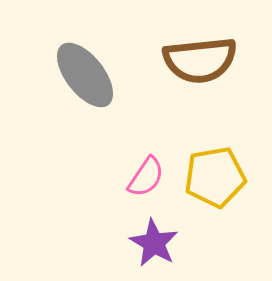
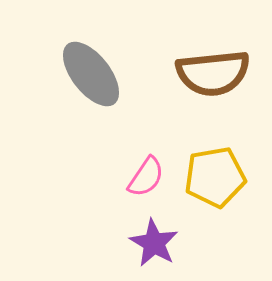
brown semicircle: moved 13 px right, 13 px down
gray ellipse: moved 6 px right, 1 px up
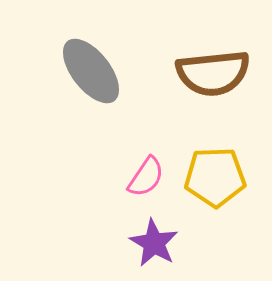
gray ellipse: moved 3 px up
yellow pentagon: rotated 8 degrees clockwise
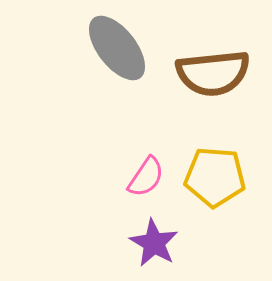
gray ellipse: moved 26 px right, 23 px up
yellow pentagon: rotated 6 degrees clockwise
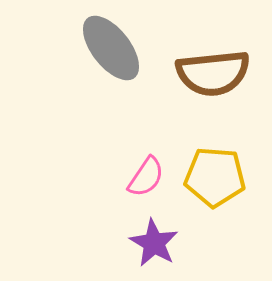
gray ellipse: moved 6 px left
